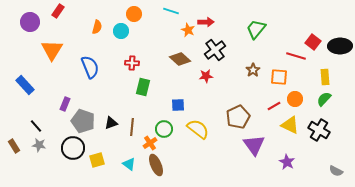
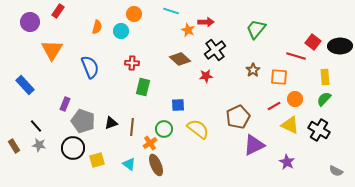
purple triangle at (254, 145): rotated 40 degrees clockwise
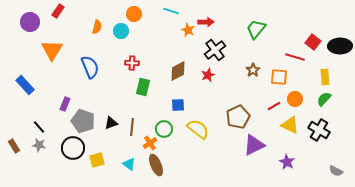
red line at (296, 56): moved 1 px left, 1 px down
brown diamond at (180, 59): moved 2 px left, 12 px down; rotated 70 degrees counterclockwise
red star at (206, 76): moved 2 px right, 1 px up; rotated 16 degrees counterclockwise
black line at (36, 126): moved 3 px right, 1 px down
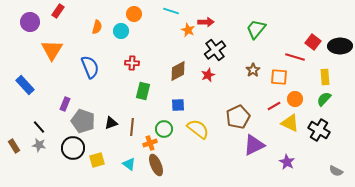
green rectangle at (143, 87): moved 4 px down
yellow triangle at (290, 125): moved 2 px up
orange cross at (150, 143): rotated 16 degrees clockwise
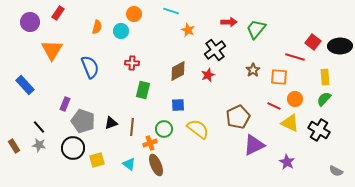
red rectangle at (58, 11): moved 2 px down
red arrow at (206, 22): moved 23 px right
green rectangle at (143, 91): moved 1 px up
red line at (274, 106): rotated 56 degrees clockwise
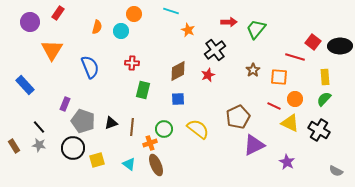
blue square at (178, 105): moved 6 px up
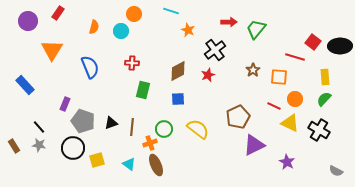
purple circle at (30, 22): moved 2 px left, 1 px up
orange semicircle at (97, 27): moved 3 px left
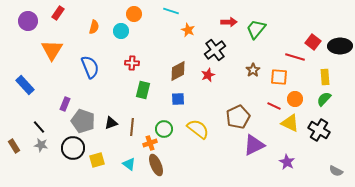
gray star at (39, 145): moved 2 px right
